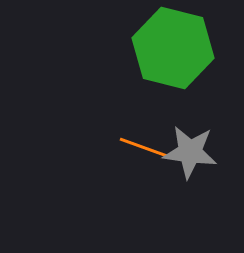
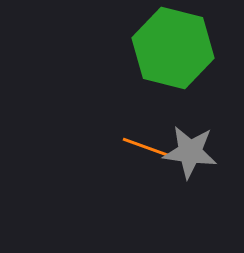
orange line: moved 3 px right
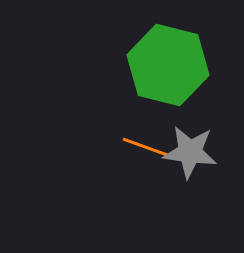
green hexagon: moved 5 px left, 17 px down
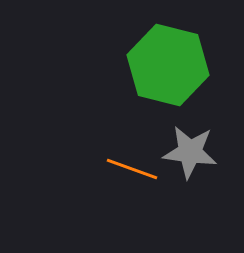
orange line: moved 16 px left, 21 px down
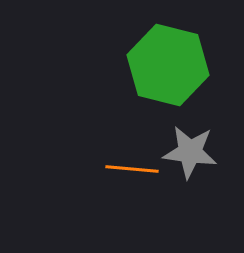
orange line: rotated 15 degrees counterclockwise
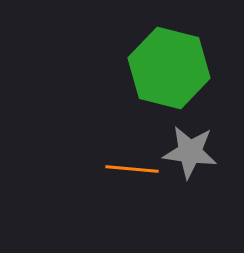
green hexagon: moved 1 px right, 3 px down
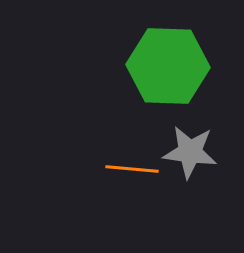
green hexagon: moved 1 px left, 2 px up; rotated 12 degrees counterclockwise
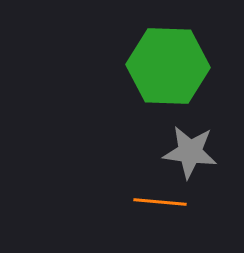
orange line: moved 28 px right, 33 px down
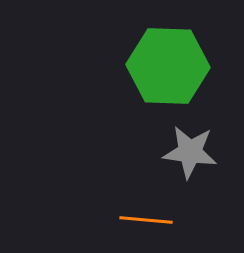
orange line: moved 14 px left, 18 px down
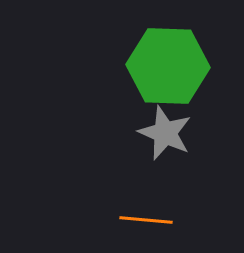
gray star: moved 25 px left, 19 px up; rotated 16 degrees clockwise
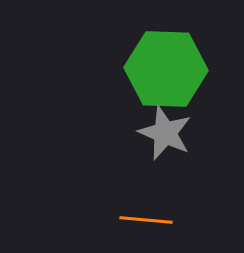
green hexagon: moved 2 px left, 3 px down
